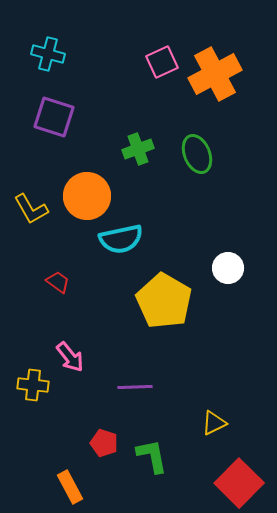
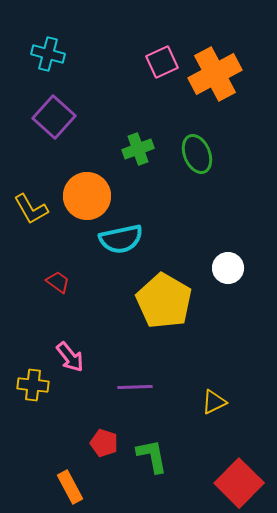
purple square: rotated 24 degrees clockwise
yellow triangle: moved 21 px up
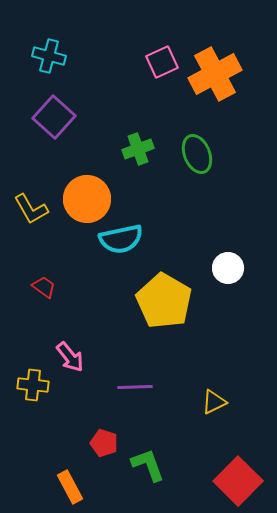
cyan cross: moved 1 px right, 2 px down
orange circle: moved 3 px down
red trapezoid: moved 14 px left, 5 px down
green L-shape: moved 4 px left, 9 px down; rotated 9 degrees counterclockwise
red square: moved 1 px left, 2 px up
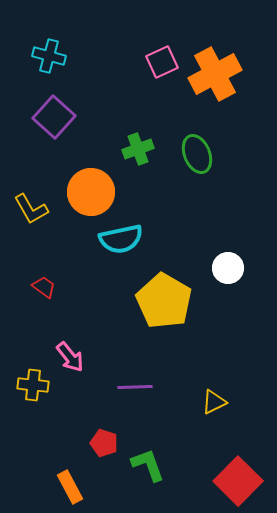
orange circle: moved 4 px right, 7 px up
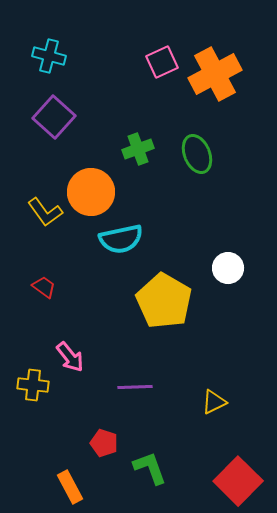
yellow L-shape: moved 14 px right, 3 px down; rotated 6 degrees counterclockwise
green L-shape: moved 2 px right, 3 px down
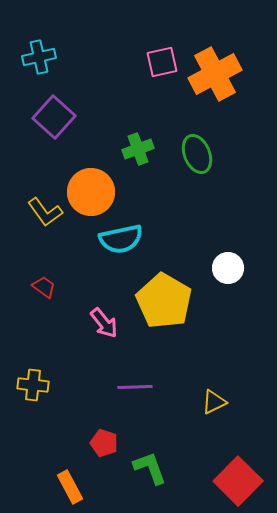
cyan cross: moved 10 px left, 1 px down; rotated 28 degrees counterclockwise
pink square: rotated 12 degrees clockwise
pink arrow: moved 34 px right, 34 px up
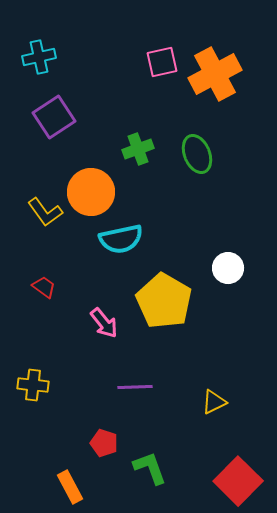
purple square: rotated 15 degrees clockwise
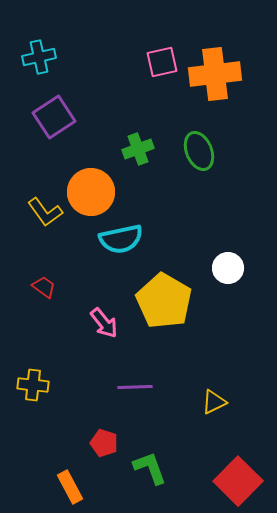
orange cross: rotated 21 degrees clockwise
green ellipse: moved 2 px right, 3 px up
